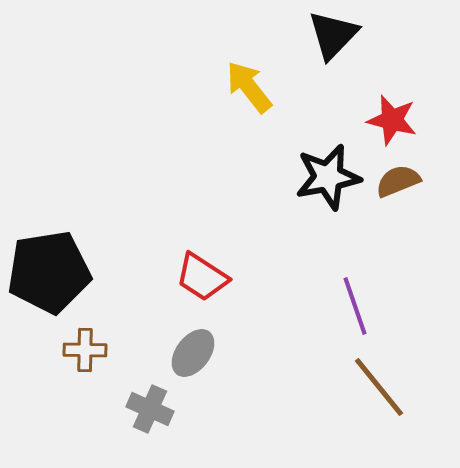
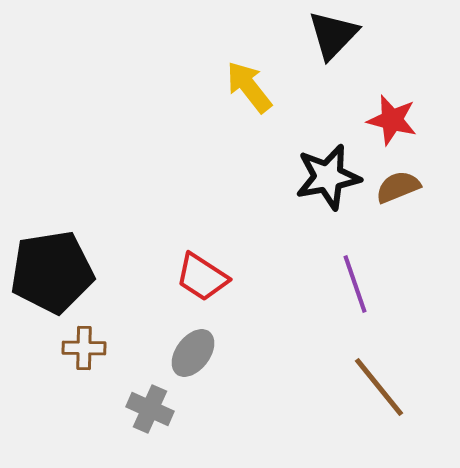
brown semicircle: moved 6 px down
black pentagon: moved 3 px right
purple line: moved 22 px up
brown cross: moved 1 px left, 2 px up
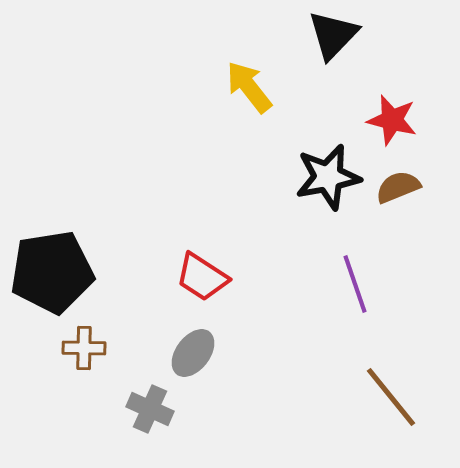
brown line: moved 12 px right, 10 px down
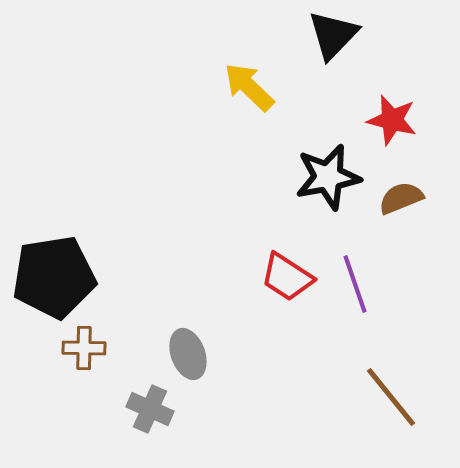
yellow arrow: rotated 8 degrees counterclockwise
brown semicircle: moved 3 px right, 11 px down
black pentagon: moved 2 px right, 5 px down
red trapezoid: moved 85 px right
gray ellipse: moved 5 px left, 1 px down; rotated 57 degrees counterclockwise
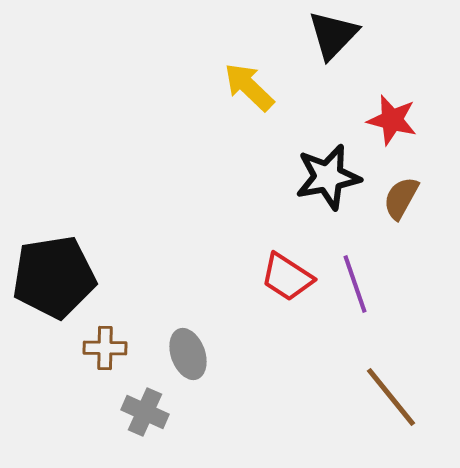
brown semicircle: rotated 39 degrees counterclockwise
brown cross: moved 21 px right
gray cross: moved 5 px left, 3 px down
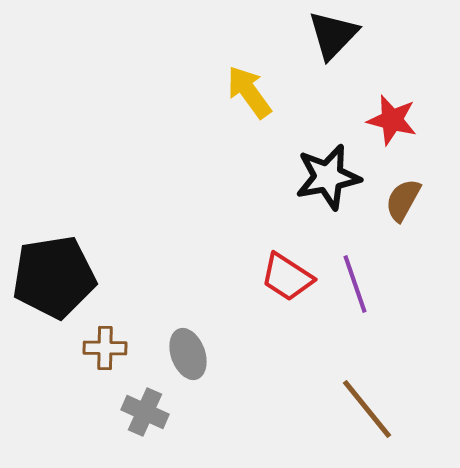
yellow arrow: moved 5 px down; rotated 10 degrees clockwise
brown semicircle: moved 2 px right, 2 px down
brown line: moved 24 px left, 12 px down
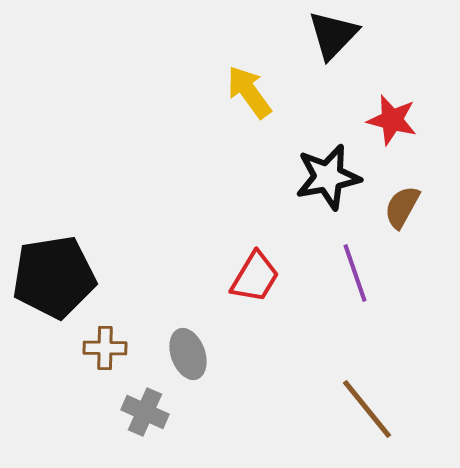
brown semicircle: moved 1 px left, 7 px down
red trapezoid: moved 32 px left; rotated 92 degrees counterclockwise
purple line: moved 11 px up
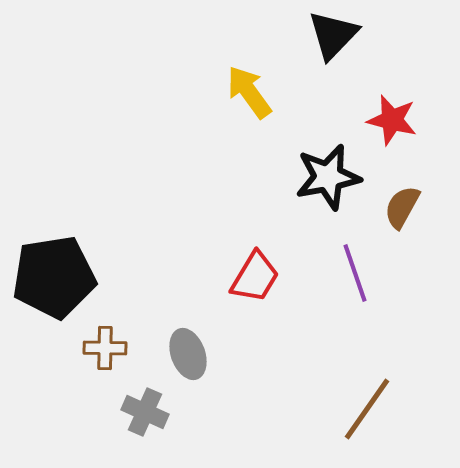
brown line: rotated 74 degrees clockwise
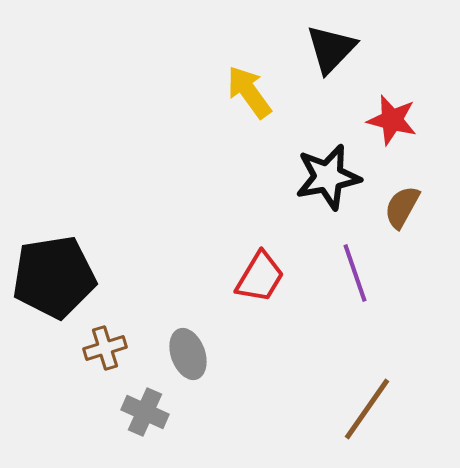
black triangle: moved 2 px left, 14 px down
red trapezoid: moved 5 px right
brown cross: rotated 18 degrees counterclockwise
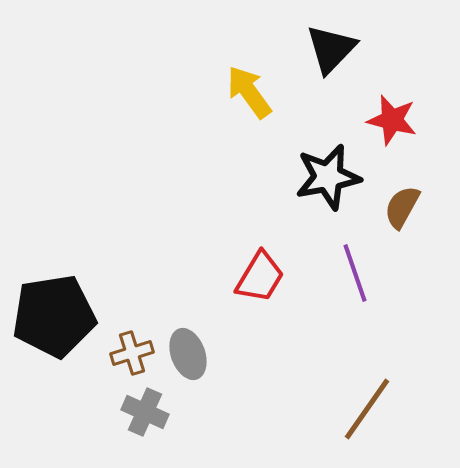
black pentagon: moved 39 px down
brown cross: moved 27 px right, 5 px down
